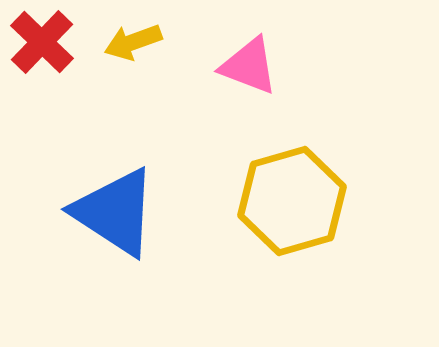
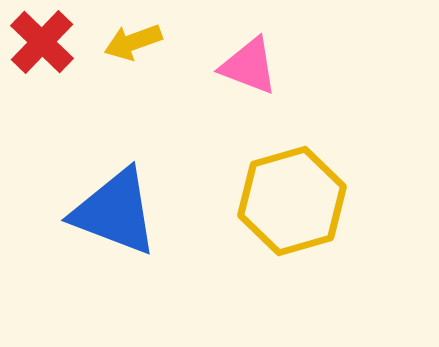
blue triangle: rotated 12 degrees counterclockwise
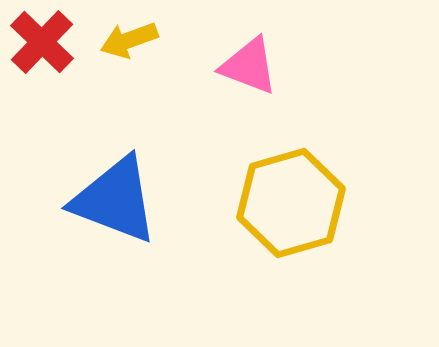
yellow arrow: moved 4 px left, 2 px up
yellow hexagon: moved 1 px left, 2 px down
blue triangle: moved 12 px up
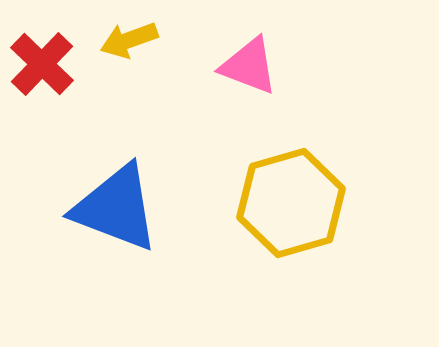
red cross: moved 22 px down
blue triangle: moved 1 px right, 8 px down
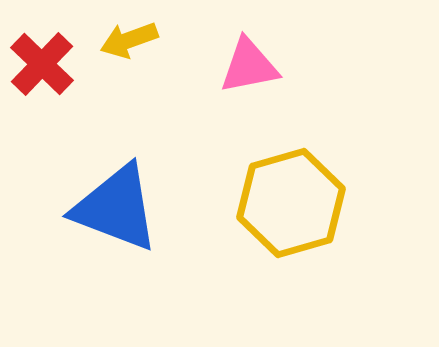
pink triangle: rotated 32 degrees counterclockwise
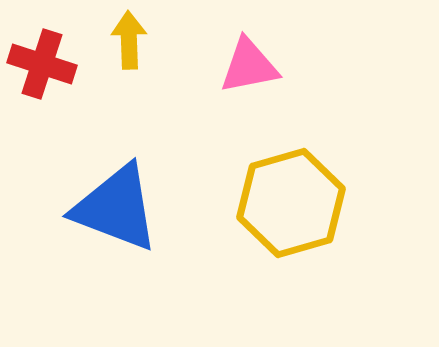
yellow arrow: rotated 108 degrees clockwise
red cross: rotated 26 degrees counterclockwise
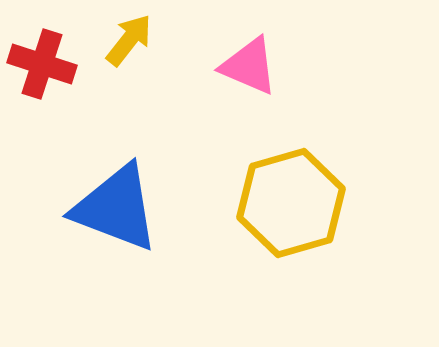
yellow arrow: rotated 40 degrees clockwise
pink triangle: rotated 34 degrees clockwise
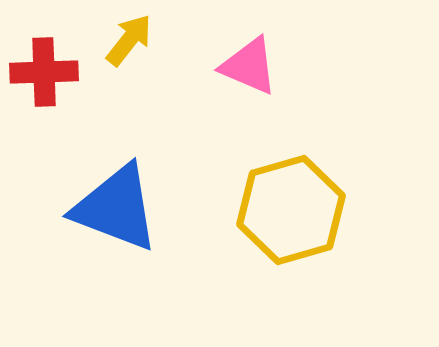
red cross: moved 2 px right, 8 px down; rotated 20 degrees counterclockwise
yellow hexagon: moved 7 px down
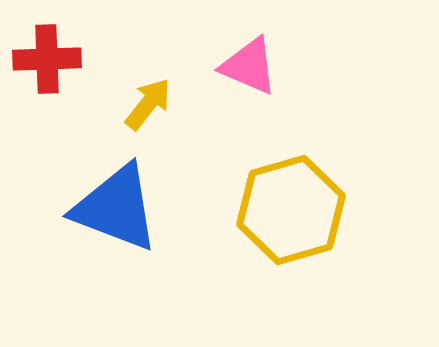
yellow arrow: moved 19 px right, 64 px down
red cross: moved 3 px right, 13 px up
